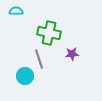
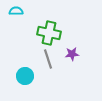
gray line: moved 9 px right
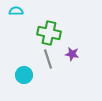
purple star: rotated 16 degrees clockwise
cyan circle: moved 1 px left, 1 px up
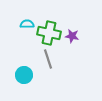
cyan semicircle: moved 11 px right, 13 px down
purple star: moved 18 px up
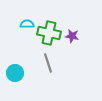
gray line: moved 4 px down
cyan circle: moved 9 px left, 2 px up
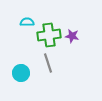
cyan semicircle: moved 2 px up
green cross: moved 2 px down; rotated 20 degrees counterclockwise
cyan circle: moved 6 px right
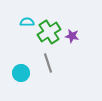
green cross: moved 3 px up; rotated 25 degrees counterclockwise
